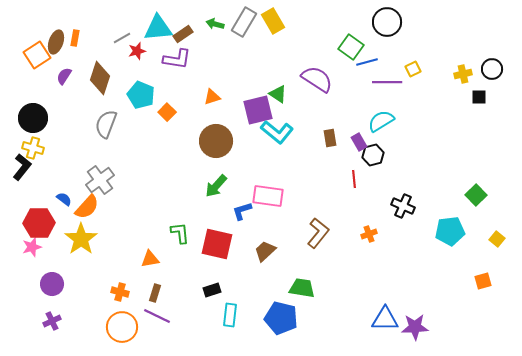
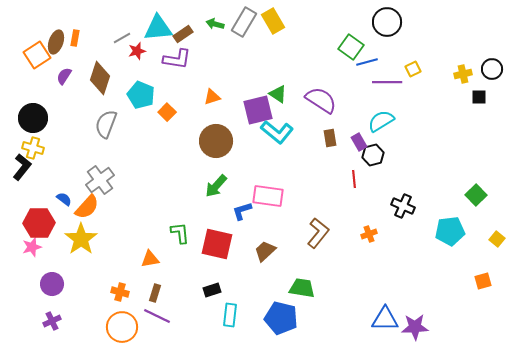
purple semicircle at (317, 79): moved 4 px right, 21 px down
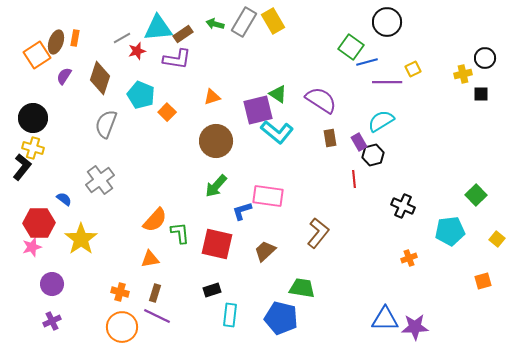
black circle at (492, 69): moved 7 px left, 11 px up
black square at (479, 97): moved 2 px right, 3 px up
orange semicircle at (87, 207): moved 68 px right, 13 px down
orange cross at (369, 234): moved 40 px right, 24 px down
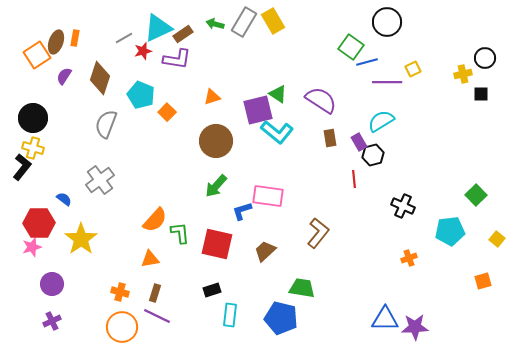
cyan triangle at (158, 28): rotated 20 degrees counterclockwise
gray line at (122, 38): moved 2 px right
red star at (137, 51): moved 6 px right
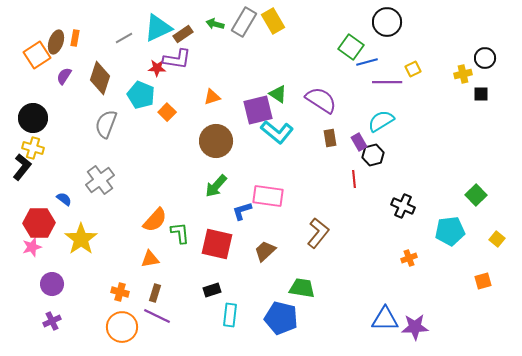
red star at (143, 51): moved 14 px right, 17 px down; rotated 18 degrees clockwise
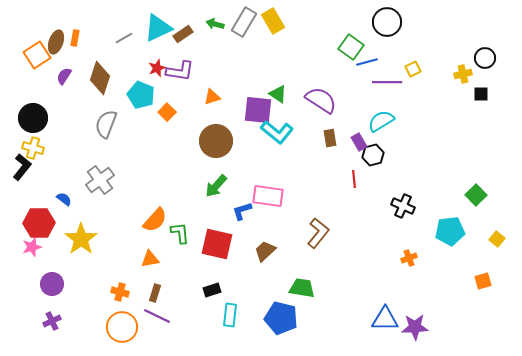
purple L-shape at (177, 59): moved 3 px right, 12 px down
red star at (157, 68): rotated 24 degrees counterclockwise
purple square at (258, 110): rotated 20 degrees clockwise
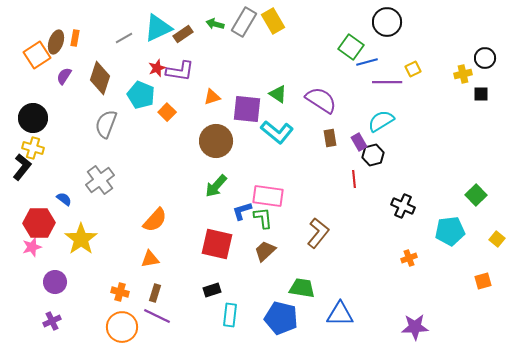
purple square at (258, 110): moved 11 px left, 1 px up
green L-shape at (180, 233): moved 83 px right, 15 px up
purple circle at (52, 284): moved 3 px right, 2 px up
blue triangle at (385, 319): moved 45 px left, 5 px up
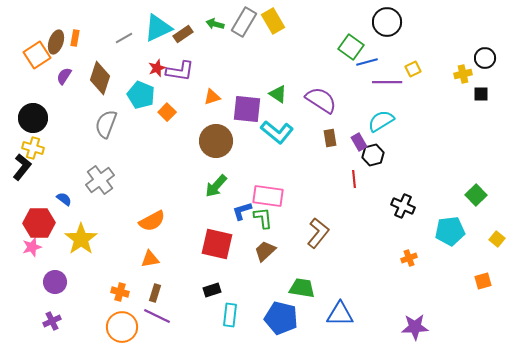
orange semicircle at (155, 220): moved 3 px left, 1 px down; rotated 20 degrees clockwise
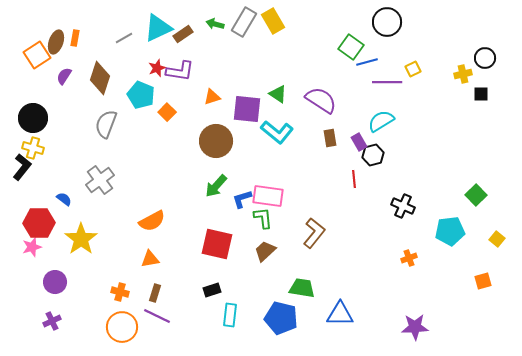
blue L-shape at (242, 211): moved 12 px up
brown L-shape at (318, 233): moved 4 px left
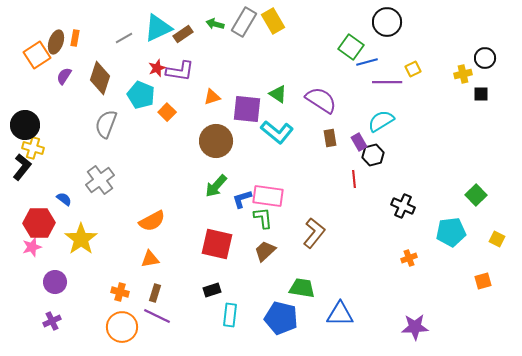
black circle at (33, 118): moved 8 px left, 7 px down
cyan pentagon at (450, 231): moved 1 px right, 1 px down
yellow square at (497, 239): rotated 14 degrees counterclockwise
